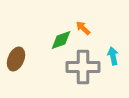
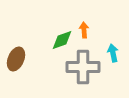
orange arrow: moved 1 px right, 2 px down; rotated 42 degrees clockwise
green diamond: moved 1 px right
cyan arrow: moved 3 px up
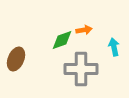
orange arrow: rotated 84 degrees clockwise
cyan arrow: moved 1 px right, 6 px up
gray cross: moved 2 px left, 2 px down
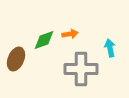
orange arrow: moved 14 px left, 4 px down
green diamond: moved 18 px left
cyan arrow: moved 4 px left, 1 px down
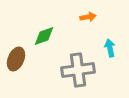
orange arrow: moved 18 px right, 17 px up
green diamond: moved 4 px up
gray cross: moved 3 px left, 1 px down; rotated 8 degrees counterclockwise
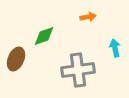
cyan arrow: moved 5 px right
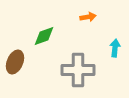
cyan arrow: rotated 18 degrees clockwise
brown ellipse: moved 1 px left, 3 px down
gray cross: rotated 8 degrees clockwise
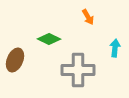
orange arrow: rotated 70 degrees clockwise
green diamond: moved 5 px right, 3 px down; rotated 45 degrees clockwise
brown ellipse: moved 2 px up
